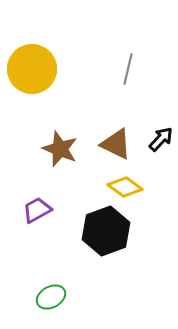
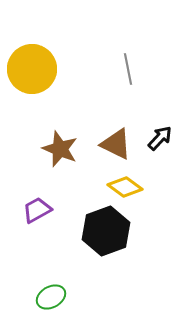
gray line: rotated 24 degrees counterclockwise
black arrow: moved 1 px left, 1 px up
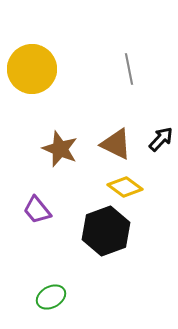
gray line: moved 1 px right
black arrow: moved 1 px right, 1 px down
purple trapezoid: rotated 100 degrees counterclockwise
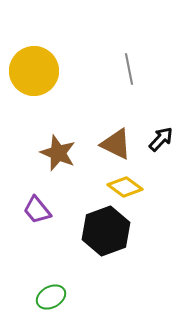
yellow circle: moved 2 px right, 2 px down
brown star: moved 2 px left, 4 px down
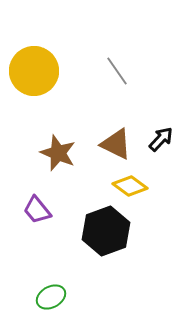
gray line: moved 12 px left, 2 px down; rotated 24 degrees counterclockwise
yellow diamond: moved 5 px right, 1 px up
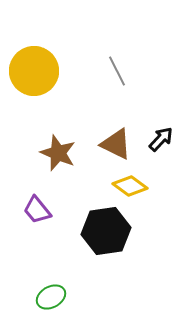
gray line: rotated 8 degrees clockwise
black hexagon: rotated 12 degrees clockwise
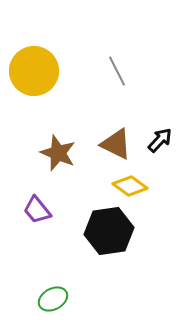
black arrow: moved 1 px left, 1 px down
black hexagon: moved 3 px right
green ellipse: moved 2 px right, 2 px down
